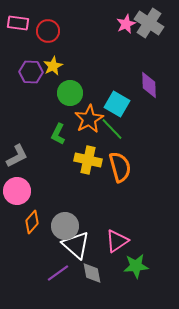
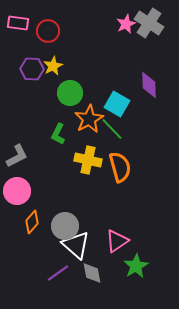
purple hexagon: moved 1 px right, 3 px up
green star: rotated 25 degrees counterclockwise
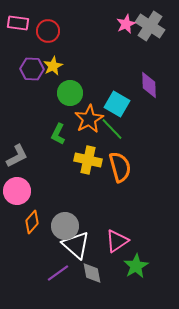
gray cross: moved 1 px right, 3 px down
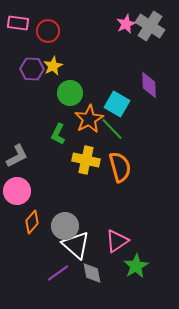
yellow cross: moved 2 px left
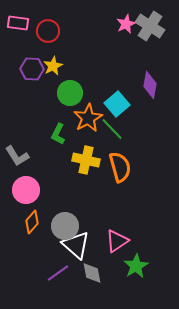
purple diamond: moved 1 px right; rotated 12 degrees clockwise
cyan square: rotated 20 degrees clockwise
orange star: moved 1 px left, 1 px up
gray L-shape: rotated 85 degrees clockwise
pink circle: moved 9 px right, 1 px up
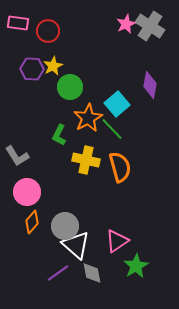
green circle: moved 6 px up
green L-shape: moved 1 px right, 1 px down
pink circle: moved 1 px right, 2 px down
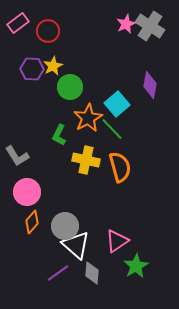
pink rectangle: rotated 45 degrees counterclockwise
gray diamond: rotated 15 degrees clockwise
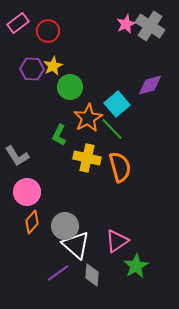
purple diamond: rotated 64 degrees clockwise
yellow cross: moved 1 px right, 2 px up
gray diamond: moved 2 px down
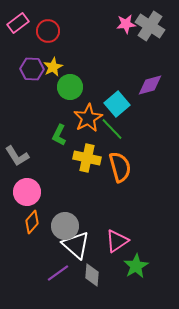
pink star: rotated 18 degrees clockwise
yellow star: moved 1 px down
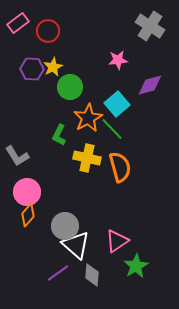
pink star: moved 8 px left, 36 px down
orange diamond: moved 4 px left, 7 px up
